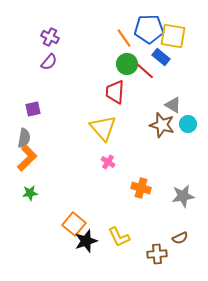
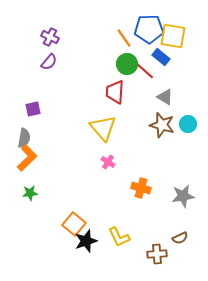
gray triangle: moved 8 px left, 8 px up
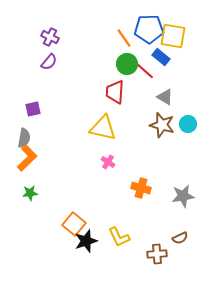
yellow triangle: rotated 36 degrees counterclockwise
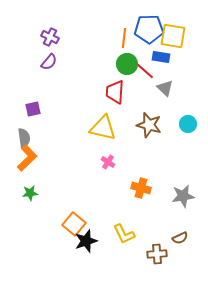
orange line: rotated 42 degrees clockwise
blue rectangle: rotated 30 degrees counterclockwise
gray triangle: moved 9 px up; rotated 12 degrees clockwise
brown star: moved 13 px left
gray semicircle: rotated 18 degrees counterclockwise
yellow L-shape: moved 5 px right, 3 px up
